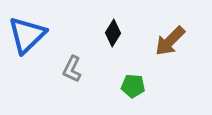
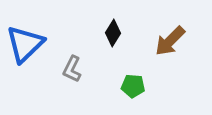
blue triangle: moved 2 px left, 9 px down
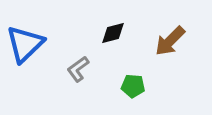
black diamond: rotated 44 degrees clockwise
gray L-shape: moved 6 px right; rotated 28 degrees clockwise
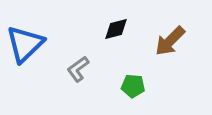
black diamond: moved 3 px right, 4 px up
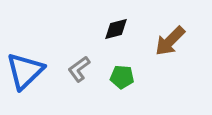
blue triangle: moved 27 px down
gray L-shape: moved 1 px right
green pentagon: moved 11 px left, 9 px up
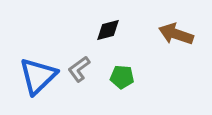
black diamond: moved 8 px left, 1 px down
brown arrow: moved 6 px right, 7 px up; rotated 64 degrees clockwise
blue triangle: moved 13 px right, 5 px down
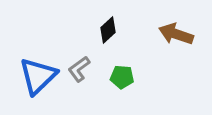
black diamond: rotated 28 degrees counterclockwise
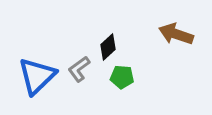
black diamond: moved 17 px down
blue triangle: moved 1 px left
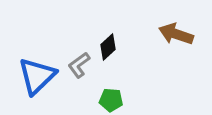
gray L-shape: moved 4 px up
green pentagon: moved 11 px left, 23 px down
